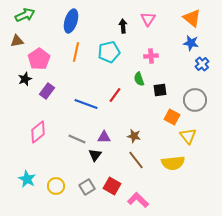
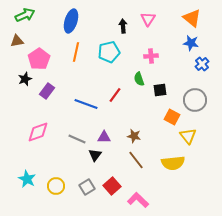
pink diamond: rotated 20 degrees clockwise
red square: rotated 18 degrees clockwise
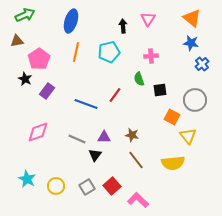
black star: rotated 24 degrees counterclockwise
brown star: moved 2 px left, 1 px up
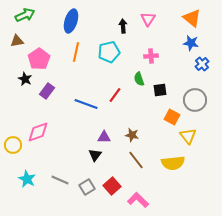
gray line: moved 17 px left, 41 px down
yellow circle: moved 43 px left, 41 px up
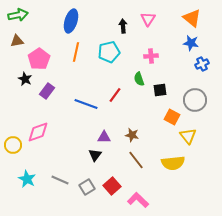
green arrow: moved 7 px left; rotated 12 degrees clockwise
blue cross: rotated 16 degrees clockwise
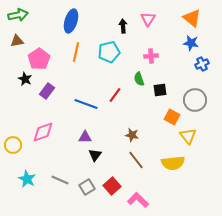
pink diamond: moved 5 px right
purple triangle: moved 19 px left
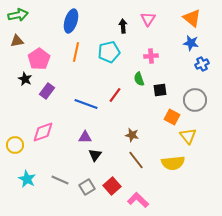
yellow circle: moved 2 px right
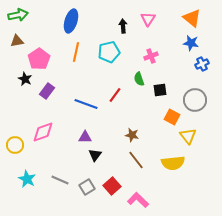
pink cross: rotated 16 degrees counterclockwise
